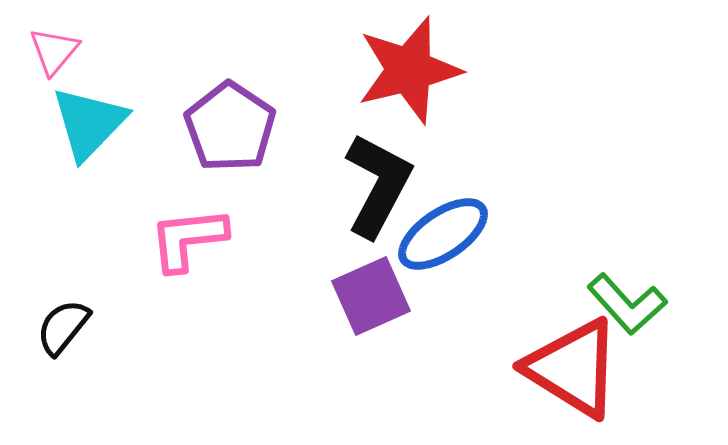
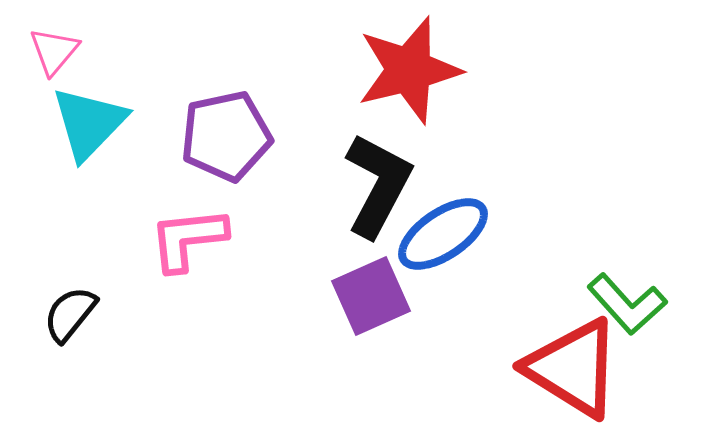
purple pentagon: moved 4 px left, 9 px down; rotated 26 degrees clockwise
black semicircle: moved 7 px right, 13 px up
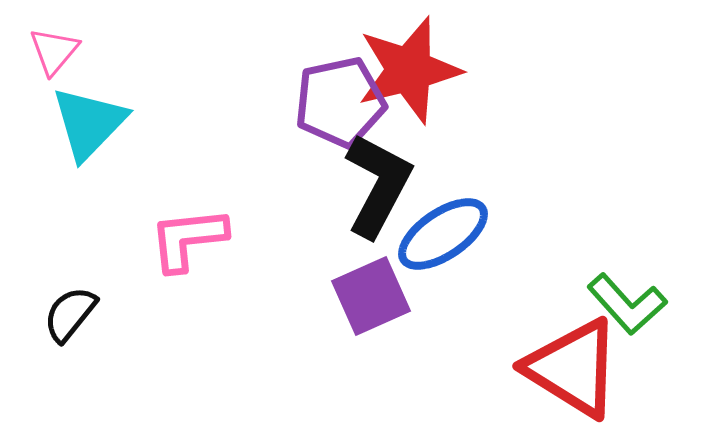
purple pentagon: moved 114 px right, 34 px up
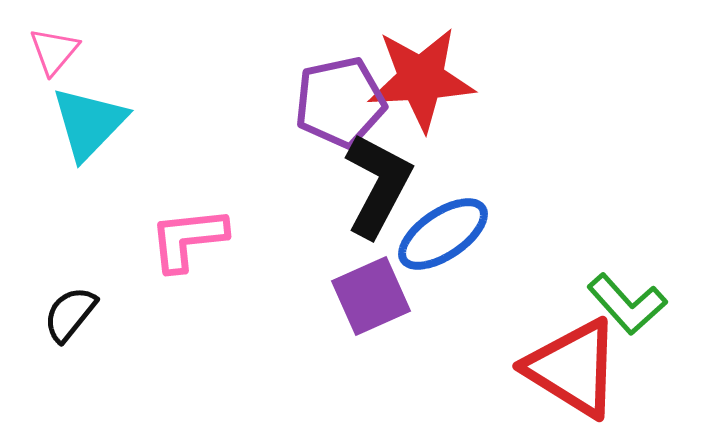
red star: moved 12 px right, 9 px down; rotated 11 degrees clockwise
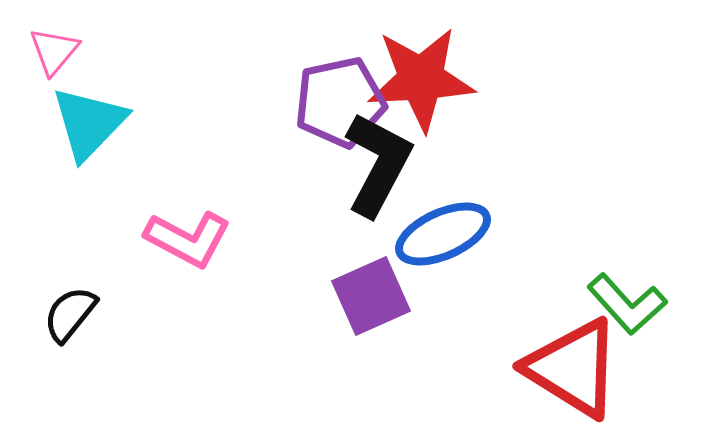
black L-shape: moved 21 px up
blue ellipse: rotated 10 degrees clockwise
pink L-shape: rotated 146 degrees counterclockwise
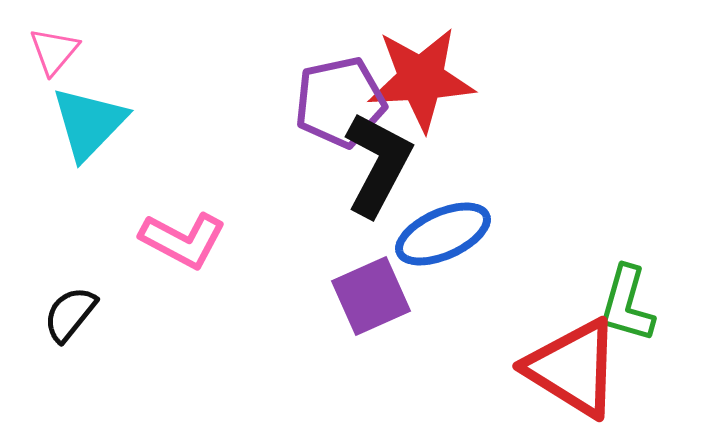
pink L-shape: moved 5 px left, 1 px down
green L-shape: rotated 58 degrees clockwise
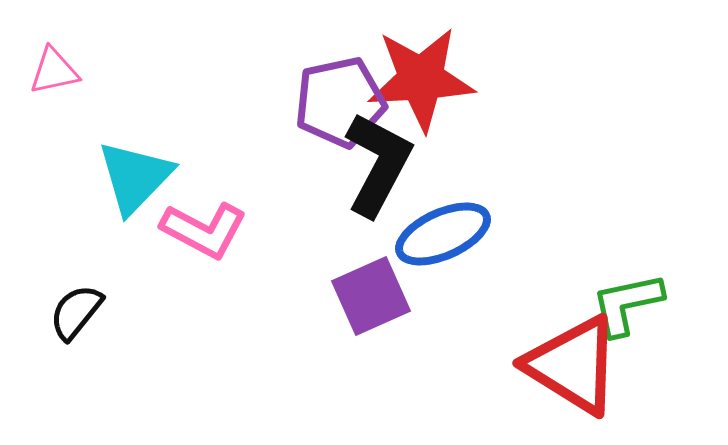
pink triangle: moved 20 px down; rotated 38 degrees clockwise
cyan triangle: moved 46 px right, 54 px down
pink L-shape: moved 21 px right, 10 px up
green L-shape: rotated 62 degrees clockwise
black semicircle: moved 6 px right, 2 px up
red triangle: moved 3 px up
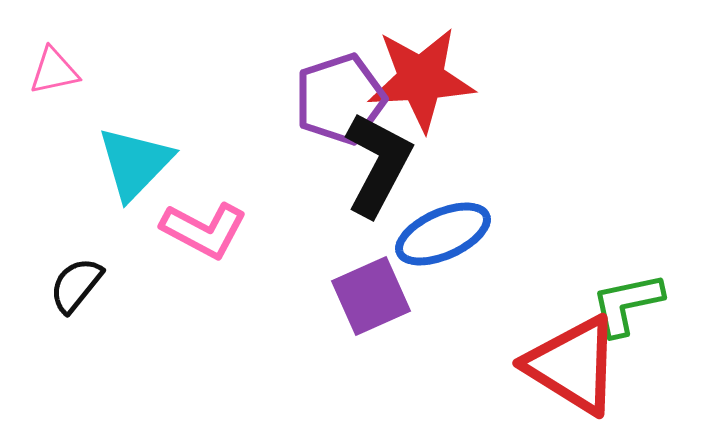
purple pentagon: moved 3 px up; rotated 6 degrees counterclockwise
cyan triangle: moved 14 px up
black semicircle: moved 27 px up
